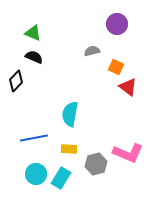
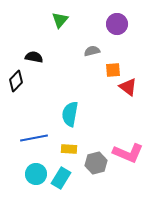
green triangle: moved 27 px right, 13 px up; rotated 48 degrees clockwise
black semicircle: rotated 12 degrees counterclockwise
orange square: moved 3 px left, 3 px down; rotated 28 degrees counterclockwise
gray hexagon: moved 1 px up
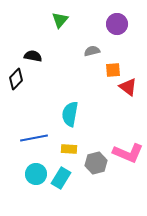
black semicircle: moved 1 px left, 1 px up
black diamond: moved 2 px up
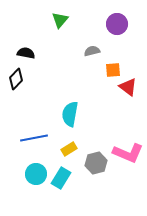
black semicircle: moved 7 px left, 3 px up
yellow rectangle: rotated 35 degrees counterclockwise
